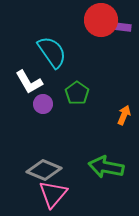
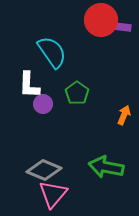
white L-shape: moved 3 px down; rotated 32 degrees clockwise
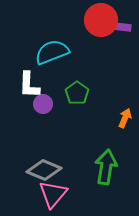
cyan semicircle: rotated 76 degrees counterclockwise
orange arrow: moved 1 px right, 3 px down
green arrow: rotated 88 degrees clockwise
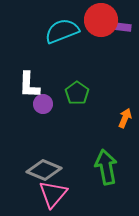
cyan semicircle: moved 10 px right, 21 px up
green arrow: rotated 20 degrees counterclockwise
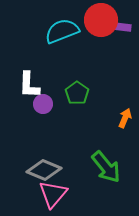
green arrow: rotated 152 degrees clockwise
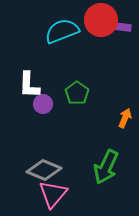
green arrow: rotated 64 degrees clockwise
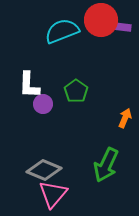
green pentagon: moved 1 px left, 2 px up
green arrow: moved 2 px up
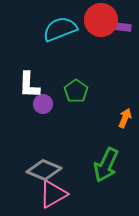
cyan semicircle: moved 2 px left, 2 px up
pink triangle: rotated 20 degrees clockwise
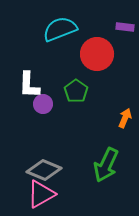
red circle: moved 4 px left, 34 px down
purple rectangle: moved 3 px right
pink triangle: moved 12 px left
